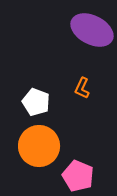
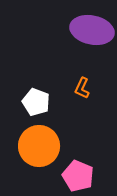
purple ellipse: rotated 15 degrees counterclockwise
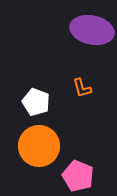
orange L-shape: rotated 40 degrees counterclockwise
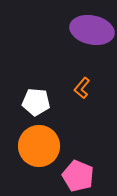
orange L-shape: rotated 55 degrees clockwise
white pentagon: rotated 16 degrees counterclockwise
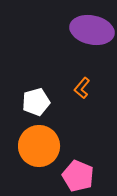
white pentagon: rotated 20 degrees counterclockwise
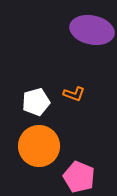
orange L-shape: moved 8 px left, 6 px down; rotated 110 degrees counterclockwise
pink pentagon: moved 1 px right, 1 px down
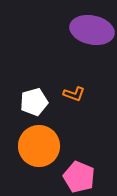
white pentagon: moved 2 px left
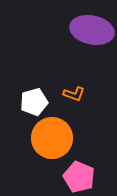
orange circle: moved 13 px right, 8 px up
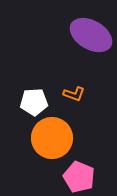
purple ellipse: moved 1 px left, 5 px down; rotated 18 degrees clockwise
white pentagon: rotated 12 degrees clockwise
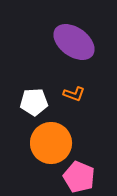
purple ellipse: moved 17 px left, 7 px down; rotated 6 degrees clockwise
orange circle: moved 1 px left, 5 px down
